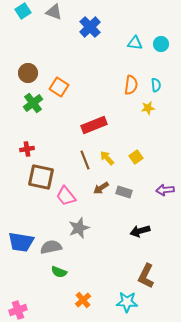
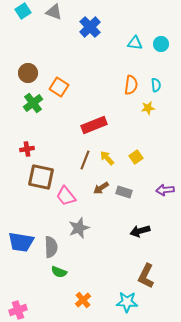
brown line: rotated 42 degrees clockwise
gray semicircle: rotated 100 degrees clockwise
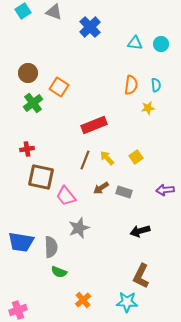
brown L-shape: moved 5 px left
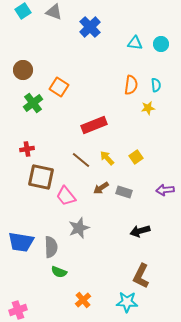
brown circle: moved 5 px left, 3 px up
brown line: moved 4 px left; rotated 72 degrees counterclockwise
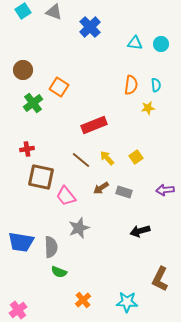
brown L-shape: moved 19 px right, 3 px down
pink cross: rotated 18 degrees counterclockwise
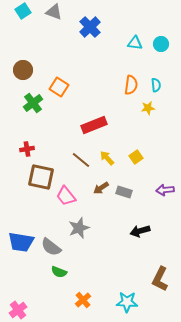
gray semicircle: rotated 130 degrees clockwise
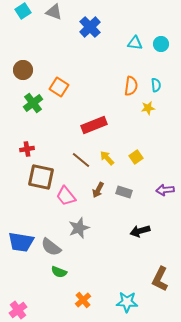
orange semicircle: moved 1 px down
brown arrow: moved 3 px left, 2 px down; rotated 28 degrees counterclockwise
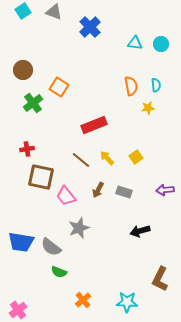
orange semicircle: rotated 18 degrees counterclockwise
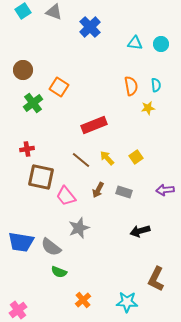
brown L-shape: moved 4 px left
